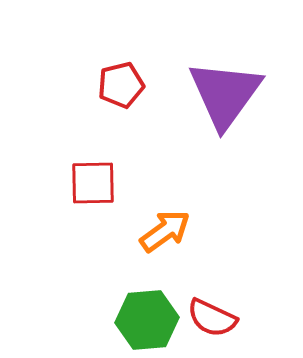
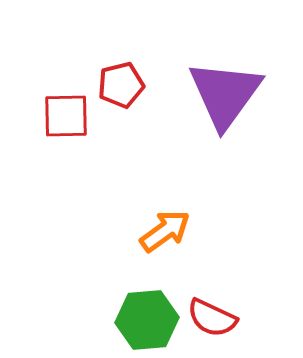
red square: moved 27 px left, 67 px up
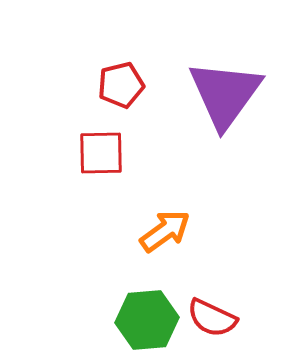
red square: moved 35 px right, 37 px down
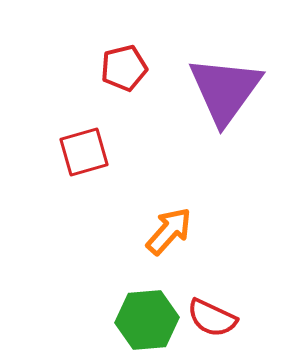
red pentagon: moved 3 px right, 17 px up
purple triangle: moved 4 px up
red square: moved 17 px left, 1 px up; rotated 15 degrees counterclockwise
orange arrow: moved 4 px right; rotated 12 degrees counterclockwise
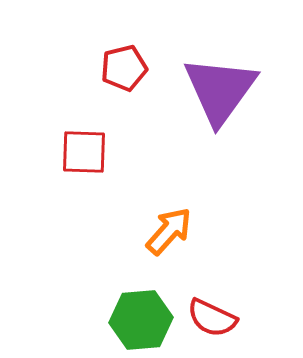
purple triangle: moved 5 px left
red square: rotated 18 degrees clockwise
green hexagon: moved 6 px left
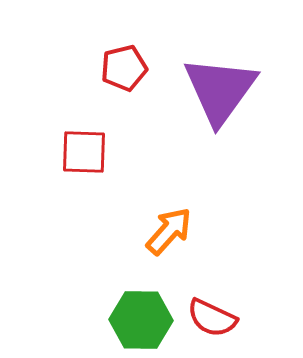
green hexagon: rotated 6 degrees clockwise
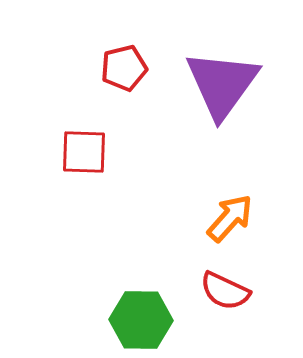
purple triangle: moved 2 px right, 6 px up
orange arrow: moved 61 px right, 13 px up
red semicircle: moved 13 px right, 27 px up
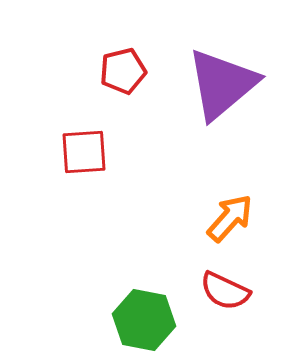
red pentagon: moved 1 px left, 3 px down
purple triangle: rotated 14 degrees clockwise
red square: rotated 6 degrees counterclockwise
green hexagon: moved 3 px right; rotated 10 degrees clockwise
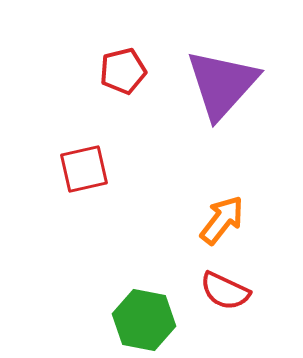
purple triangle: rotated 8 degrees counterclockwise
red square: moved 17 px down; rotated 9 degrees counterclockwise
orange arrow: moved 8 px left, 2 px down; rotated 4 degrees counterclockwise
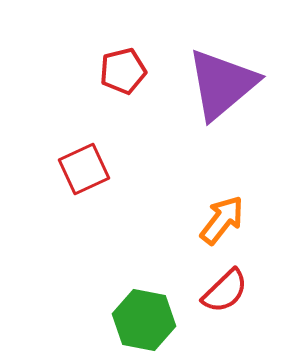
purple triangle: rotated 8 degrees clockwise
red square: rotated 12 degrees counterclockwise
red semicircle: rotated 69 degrees counterclockwise
